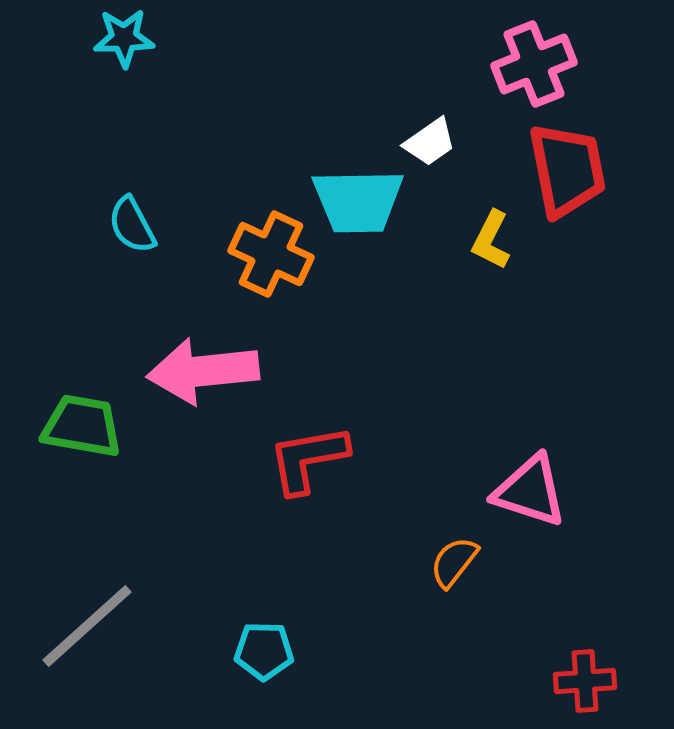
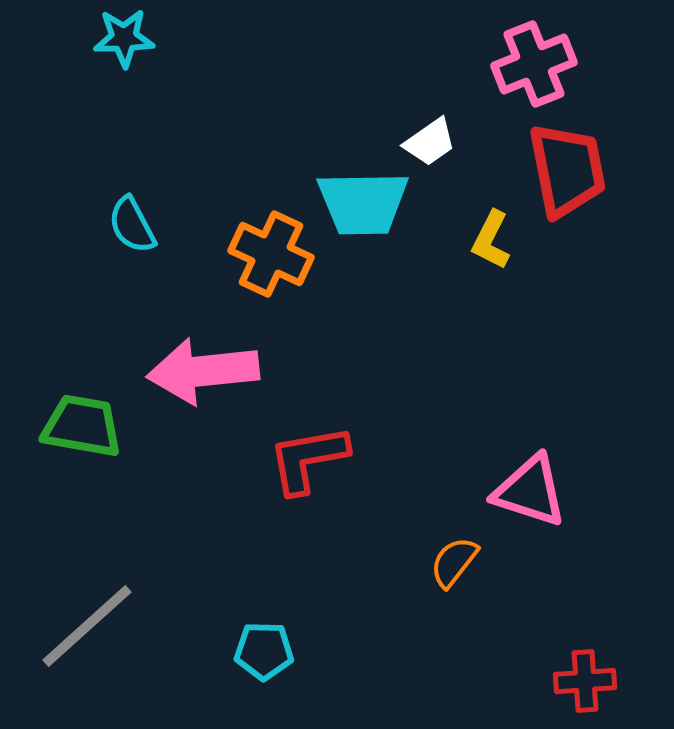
cyan trapezoid: moved 5 px right, 2 px down
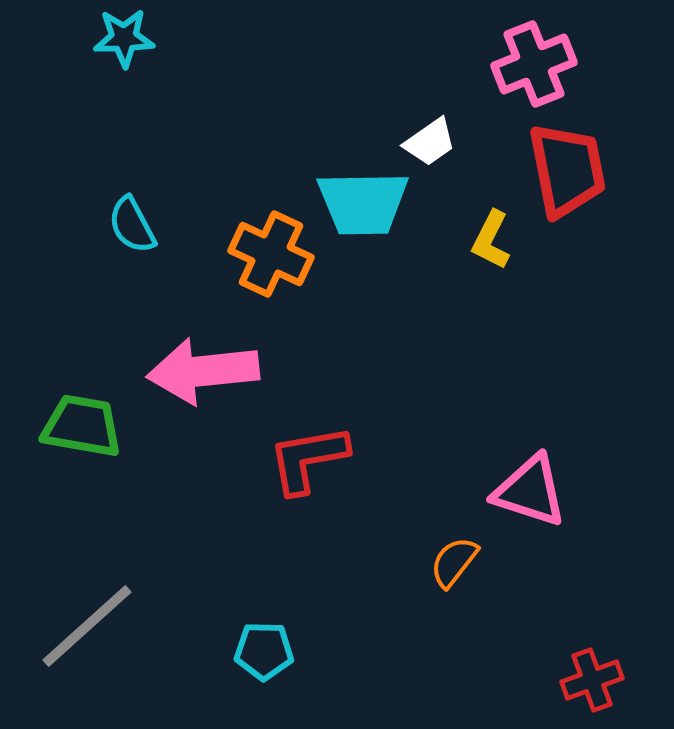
red cross: moved 7 px right, 1 px up; rotated 16 degrees counterclockwise
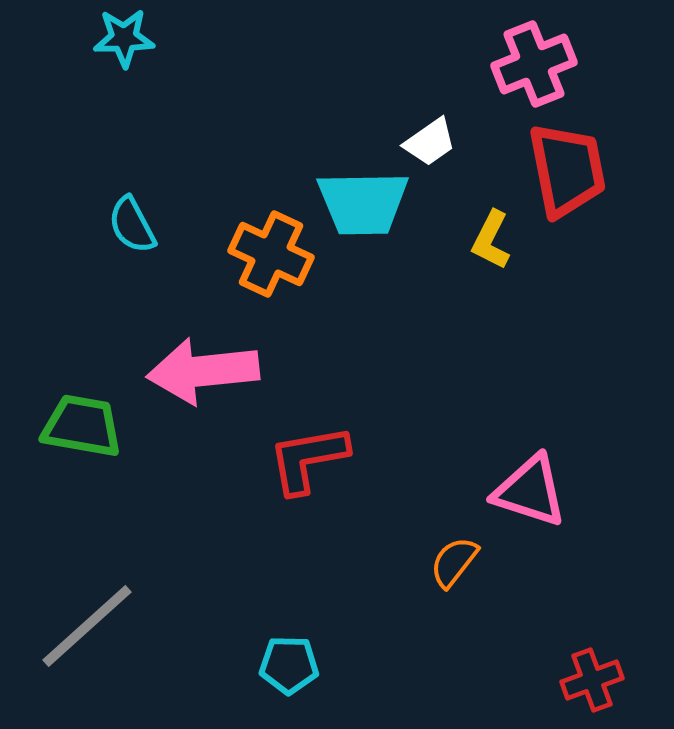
cyan pentagon: moved 25 px right, 14 px down
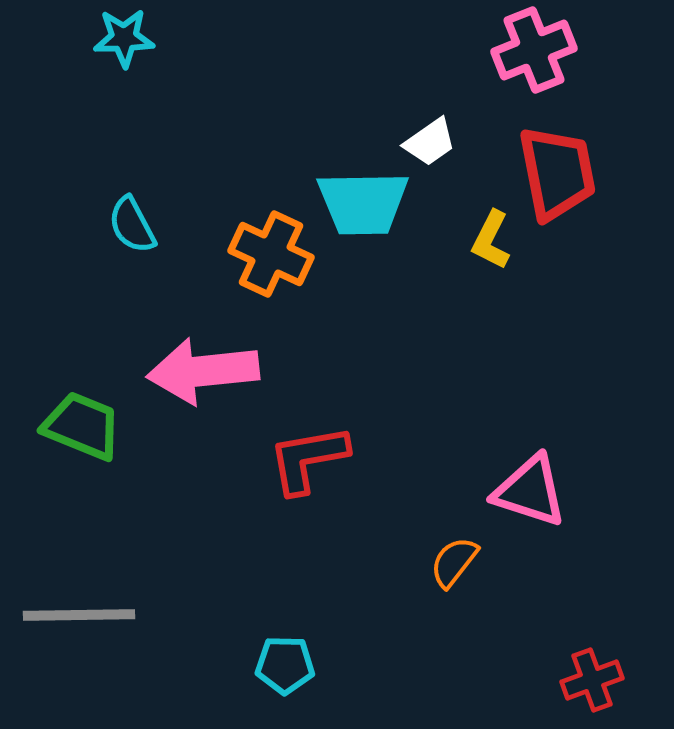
pink cross: moved 14 px up
red trapezoid: moved 10 px left, 3 px down
green trapezoid: rotated 12 degrees clockwise
gray line: moved 8 px left, 11 px up; rotated 41 degrees clockwise
cyan pentagon: moved 4 px left
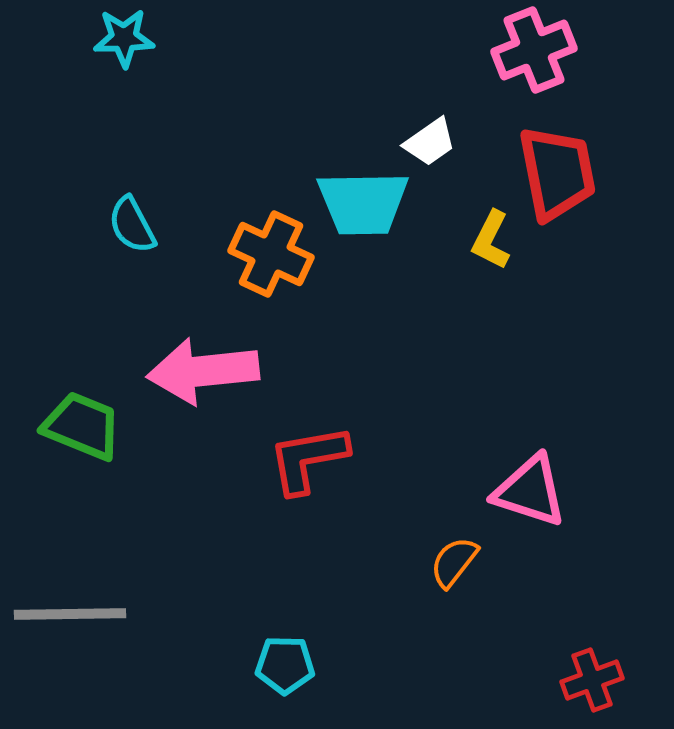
gray line: moved 9 px left, 1 px up
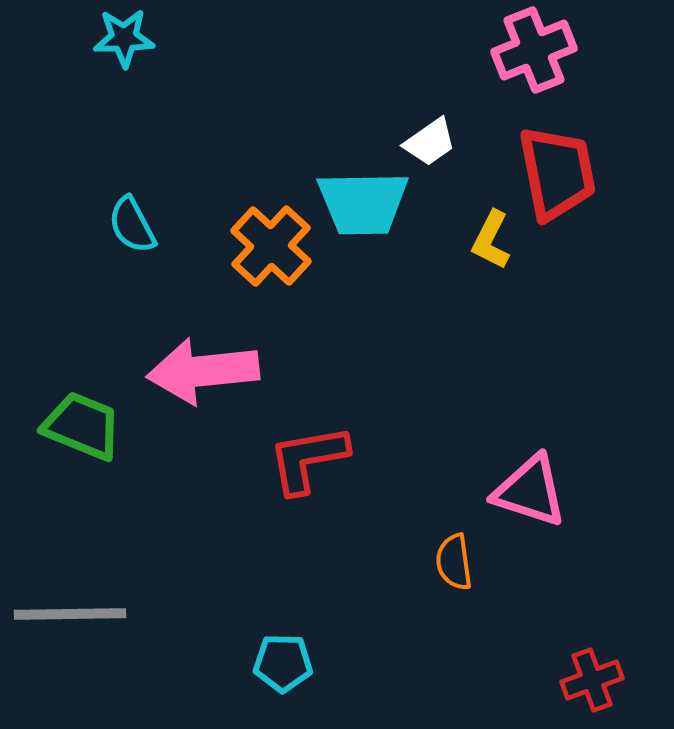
orange cross: moved 8 px up; rotated 18 degrees clockwise
orange semicircle: rotated 46 degrees counterclockwise
cyan pentagon: moved 2 px left, 2 px up
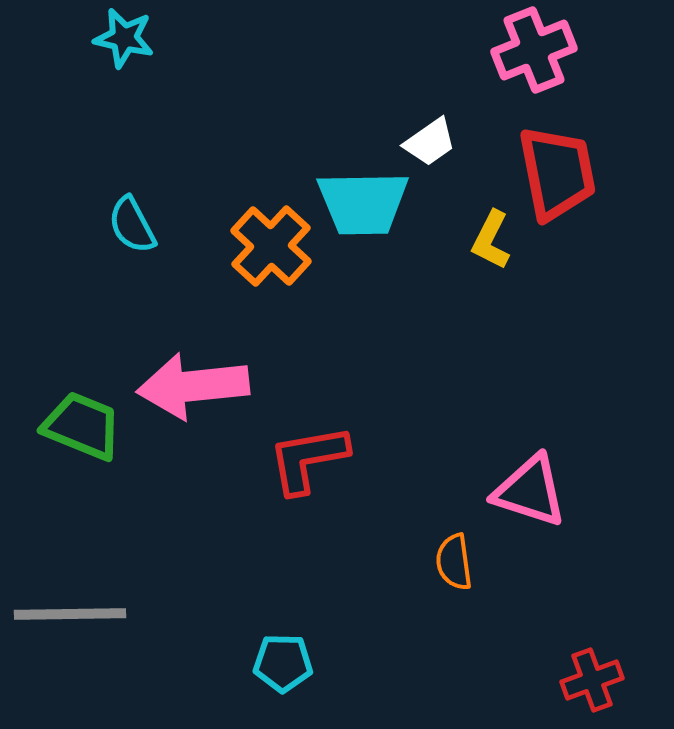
cyan star: rotated 14 degrees clockwise
pink arrow: moved 10 px left, 15 px down
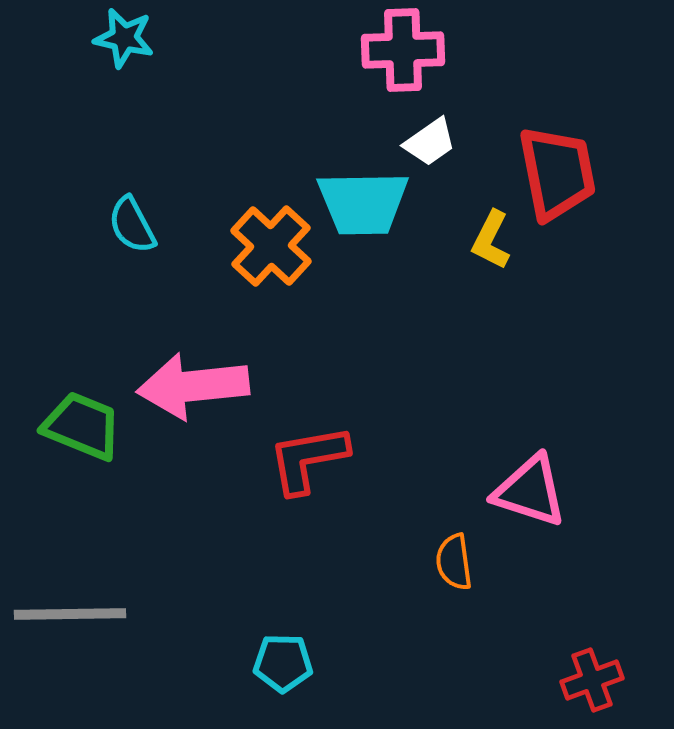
pink cross: moved 131 px left; rotated 20 degrees clockwise
